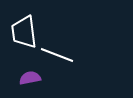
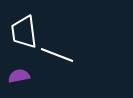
purple semicircle: moved 11 px left, 2 px up
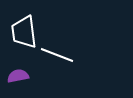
purple semicircle: moved 1 px left
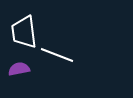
purple semicircle: moved 1 px right, 7 px up
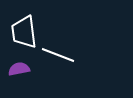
white line: moved 1 px right
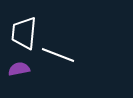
white trapezoid: moved 1 px down; rotated 12 degrees clockwise
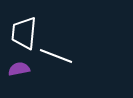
white line: moved 2 px left, 1 px down
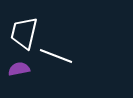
white trapezoid: rotated 8 degrees clockwise
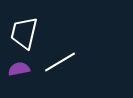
white line: moved 4 px right, 6 px down; rotated 52 degrees counterclockwise
